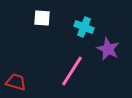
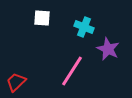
red trapezoid: rotated 60 degrees counterclockwise
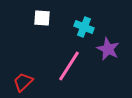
pink line: moved 3 px left, 5 px up
red trapezoid: moved 7 px right
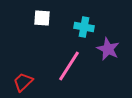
cyan cross: rotated 12 degrees counterclockwise
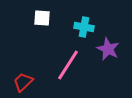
pink line: moved 1 px left, 1 px up
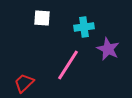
cyan cross: rotated 18 degrees counterclockwise
red trapezoid: moved 1 px right, 1 px down
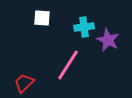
purple star: moved 9 px up
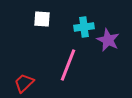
white square: moved 1 px down
pink line: rotated 12 degrees counterclockwise
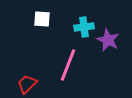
red trapezoid: moved 3 px right, 1 px down
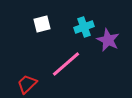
white square: moved 5 px down; rotated 18 degrees counterclockwise
cyan cross: rotated 12 degrees counterclockwise
pink line: moved 2 px left, 1 px up; rotated 28 degrees clockwise
